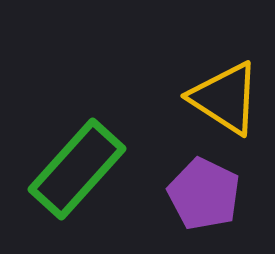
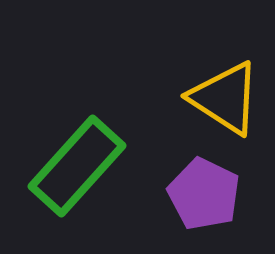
green rectangle: moved 3 px up
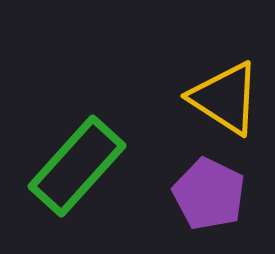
purple pentagon: moved 5 px right
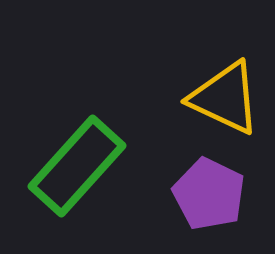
yellow triangle: rotated 8 degrees counterclockwise
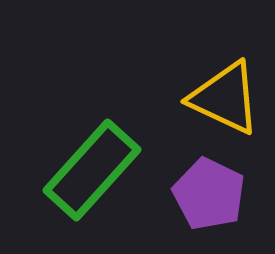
green rectangle: moved 15 px right, 4 px down
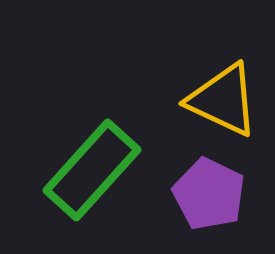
yellow triangle: moved 2 px left, 2 px down
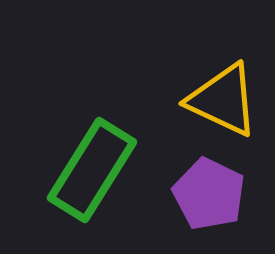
green rectangle: rotated 10 degrees counterclockwise
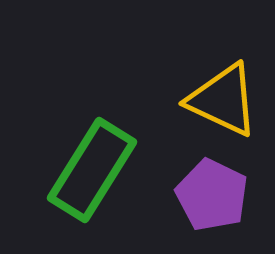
purple pentagon: moved 3 px right, 1 px down
